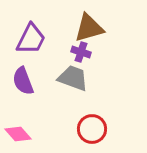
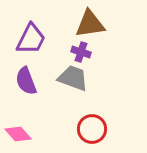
brown triangle: moved 1 px right, 4 px up; rotated 8 degrees clockwise
purple semicircle: moved 3 px right
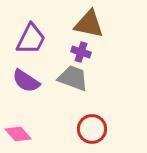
brown triangle: moved 1 px left; rotated 20 degrees clockwise
purple semicircle: rotated 36 degrees counterclockwise
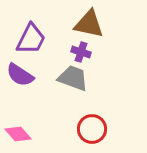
purple semicircle: moved 6 px left, 6 px up
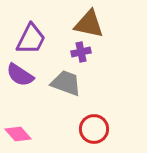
purple cross: rotated 30 degrees counterclockwise
gray trapezoid: moved 7 px left, 5 px down
red circle: moved 2 px right
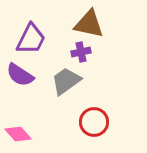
gray trapezoid: moved 2 px up; rotated 56 degrees counterclockwise
red circle: moved 7 px up
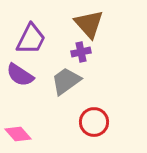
brown triangle: rotated 36 degrees clockwise
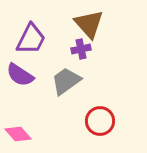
purple cross: moved 3 px up
red circle: moved 6 px right, 1 px up
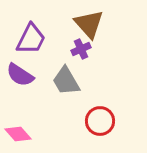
purple cross: rotated 12 degrees counterclockwise
gray trapezoid: rotated 84 degrees counterclockwise
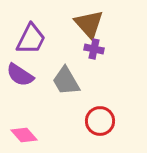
purple cross: moved 13 px right; rotated 36 degrees clockwise
pink diamond: moved 6 px right, 1 px down
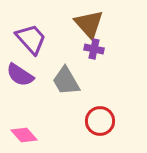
purple trapezoid: rotated 68 degrees counterclockwise
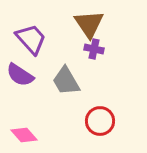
brown triangle: rotated 8 degrees clockwise
